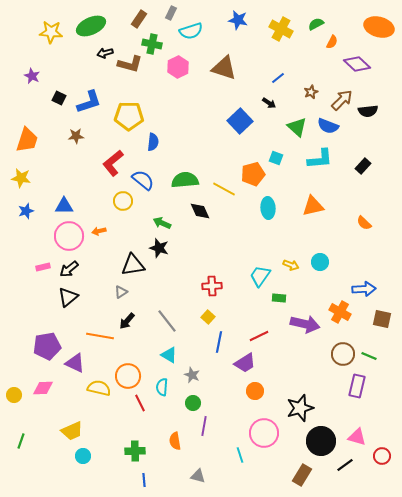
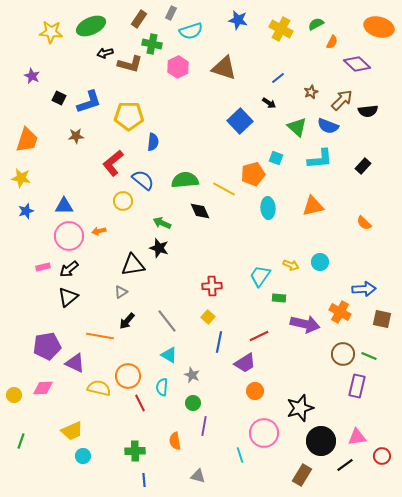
pink triangle at (357, 437): rotated 24 degrees counterclockwise
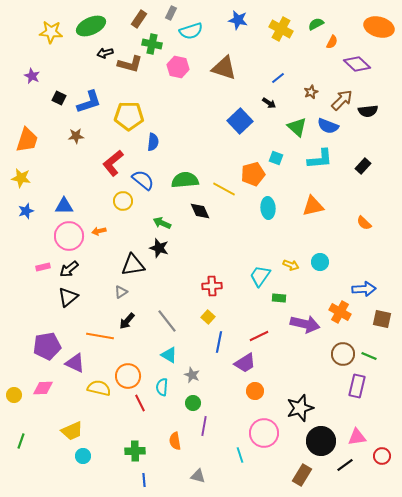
pink hexagon at (178, 67): rotated 20 degrees counterclockwise
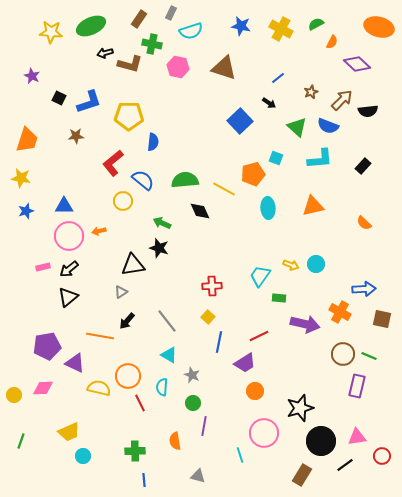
blue star at (238, 20): moved 3 px right, 6 px down
cyan circle at (320, 262): moved 4 px left, 2 px down
yellow trapezoid at (72, 431): moved 3 px left, 1 px down
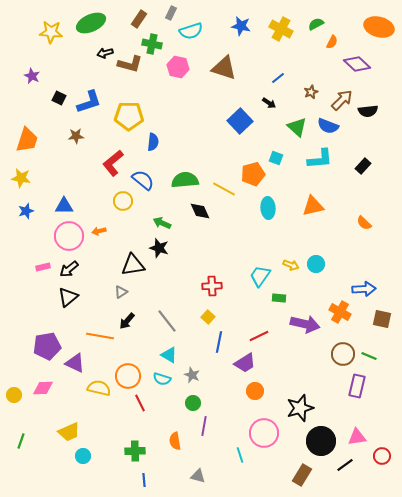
green ellipse at (91, 26): moved 3 px up
cyan semicircle at (162, 387): moved 8 px up; rotated 78 degrees counterclockwise
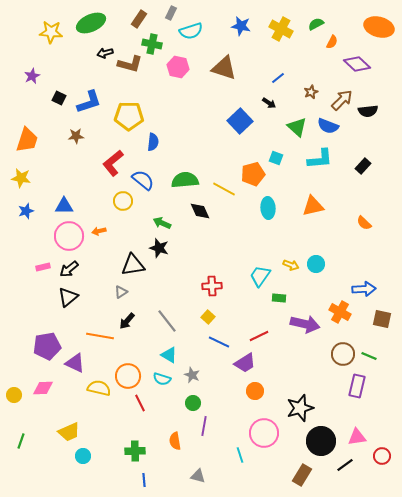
purple star at (32, 76): rotated 21 degrees clockwise
blue line at (219, 342): rotated 75 degrees counterclockwise
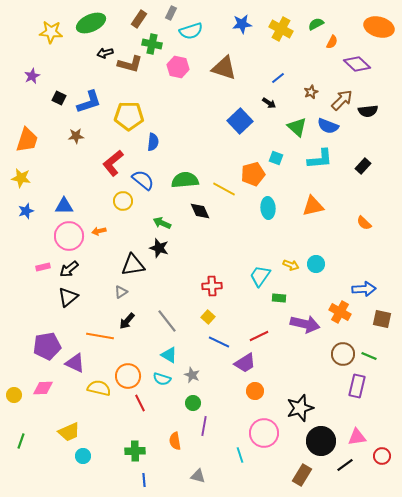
blue star at (241, 26): moved 1 px right, 2 px up; rotated 18 degrees counterclockwise
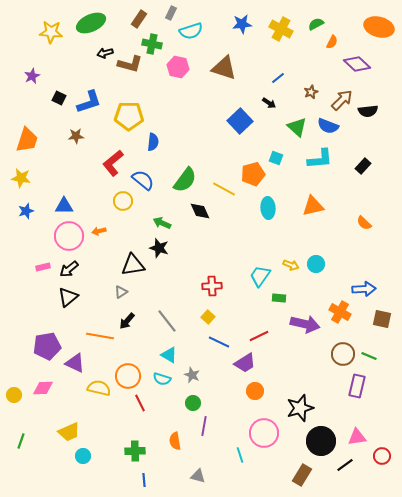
green semicircle at (185, 180): rotated 132 degrees clockwise
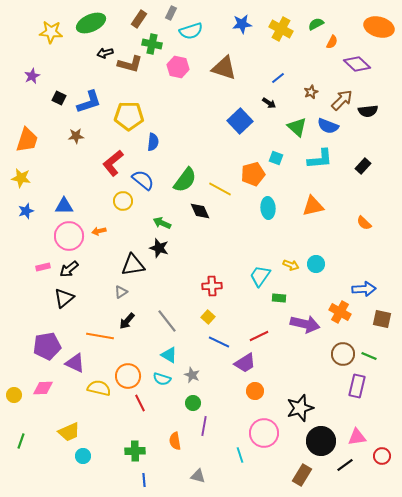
yellow line at (224, 189): moved 4 px left
black triangle at (68, 297): moved 4 px left, 1 px down
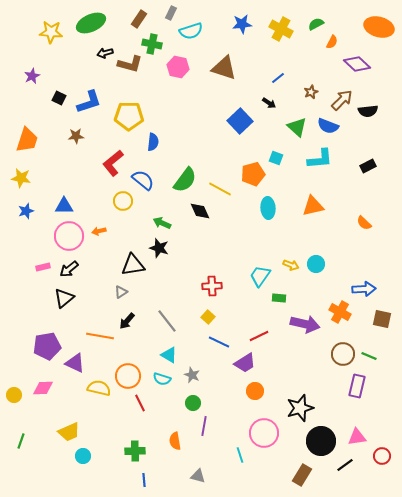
black rectangle at (363, 166): moved 5 px right; rotated 21 degrees clockwise
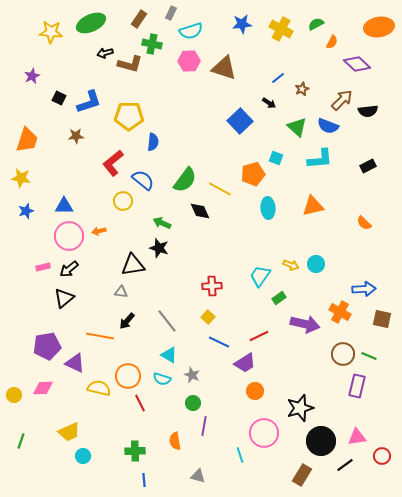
orange ellipse at (379, 27): rotated 24 degrees counterclockwise
pink hexagon at (178, 67): moved 11 px right, 6 px up; rotated 15 degrees counterclockwise
brown star at (311, 92): moved 9 px left, 3 px up
gray triangle at (121, 292): rotated 40 degrees clockwise
green rectangle at (279, 298): rotated 40 degrees counterclockwise
